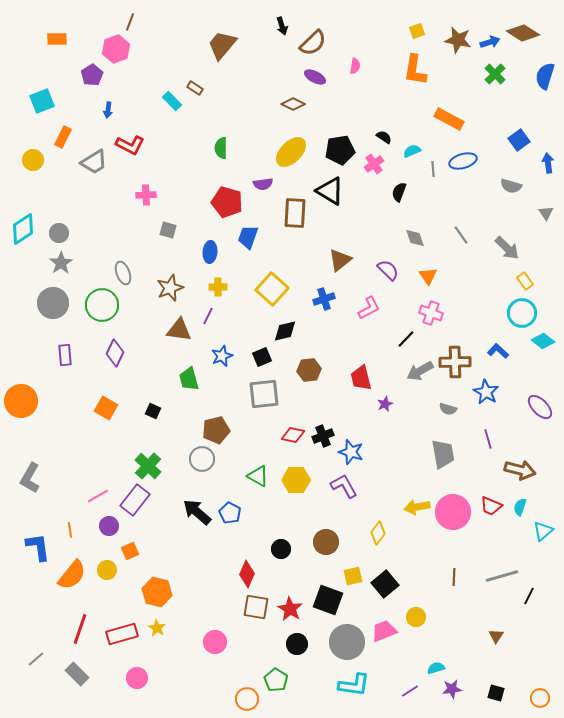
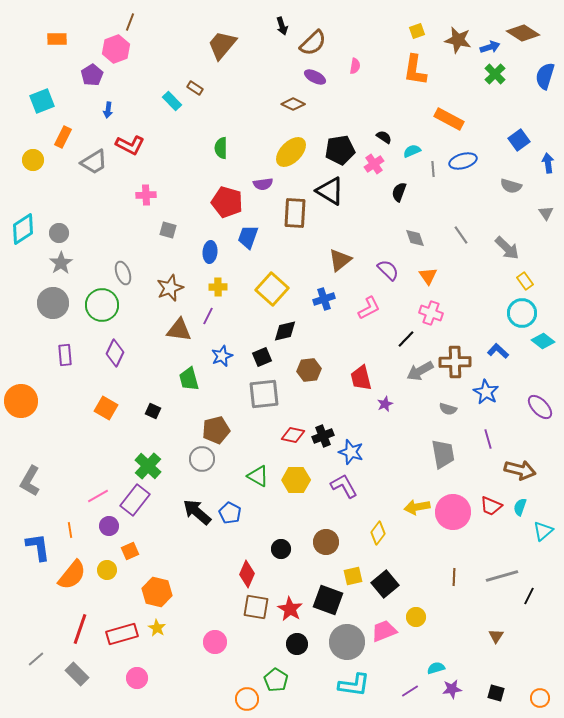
blue arrow at (490, 42): moved 5 px down
gray L-shape at (30, 478): moved 3 px down
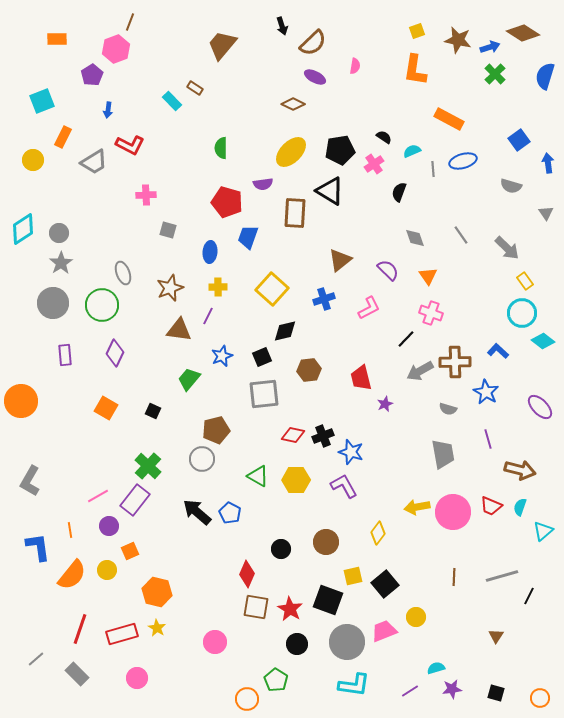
green trapezoid at (189, 379): rotated 55 degrees clockwise
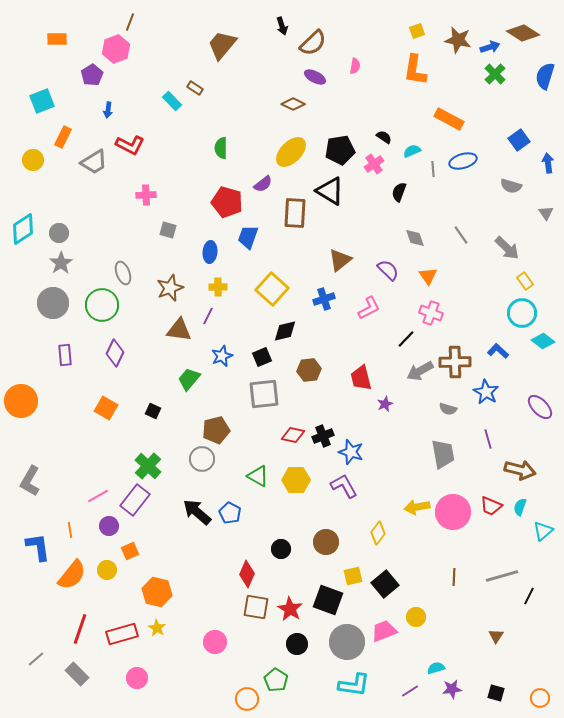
purple semicircle at (263, 184): rotated 30 degrees counterclockwise
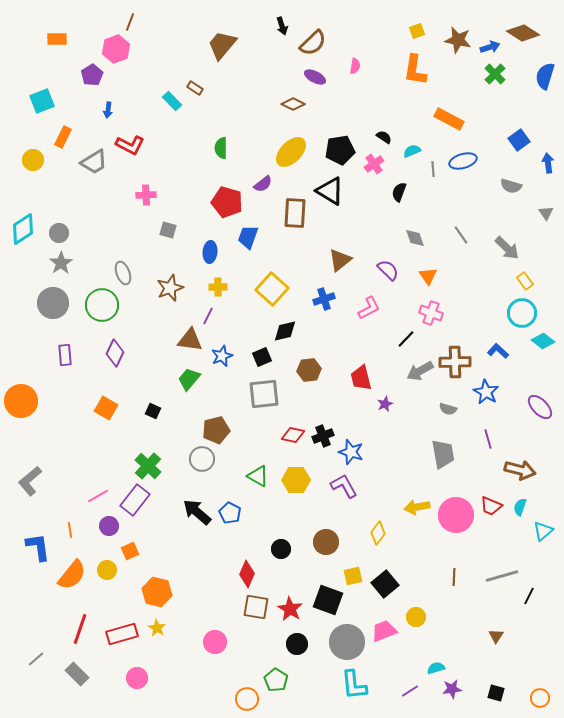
brown triangle at (179, 330): moved 11 px right, 10 px down
gray L-shape at (30, 481): rotated 20 degrees clockwise
pink circle at (453, 512): moved 3 px right, 3 px down
cyan L-shape at (354, 685): rotated 76 degrees clockwise
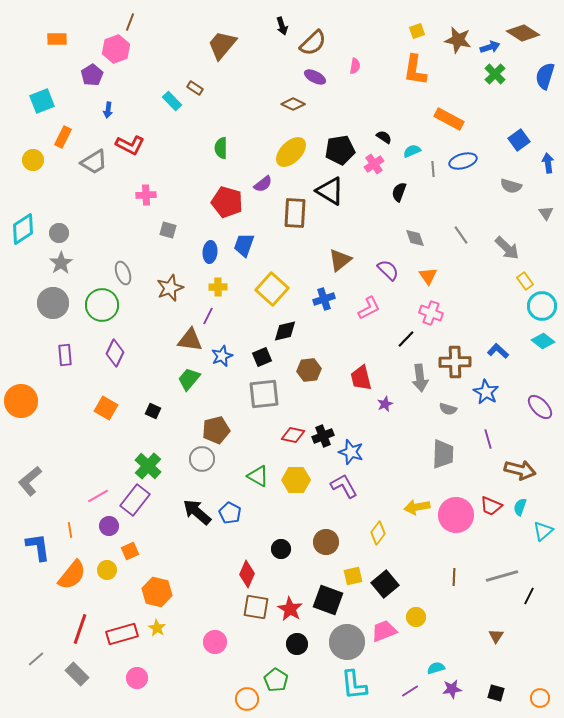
blue trapezoid at (248, 237): moved 4 px left, 8 px down
cyan circle at (522, 313): moved 20 px right, 7 px up
gray arrow at (420, 371): moved 7 px down; rotated 68 degrees counterclockwise
gray trapezoid at (443, 454): rotated 12 degrees clockwise
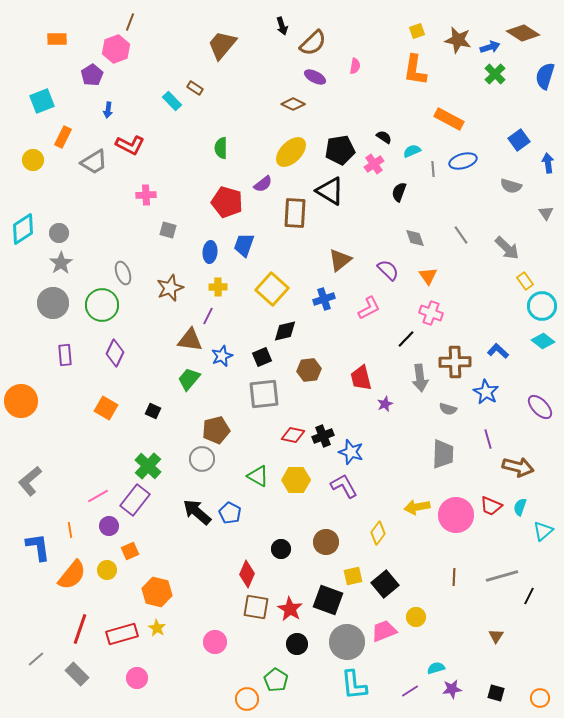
brown arrow at (520, 470): moved 2 px left, 3 px up
